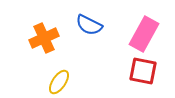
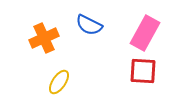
pink rectangle: moved 1 px right, 1 px up
red square: rotated 8 degrees counterclockwise
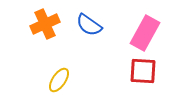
blue semicircle: rotated 8 degrees clockwise
orange cross: moved 1 px right, 14 px up
yellow ellipse: moved 2 px up
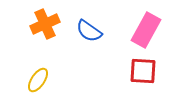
blue semicircle: moved 6 px down
pink rectangle: moved 1 px right, 3 px up
yellow ellipse: moved 21 px left
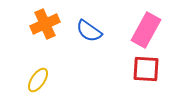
red square: moved 3 px right, 2 px up
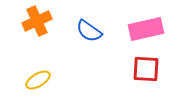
orange cross: moved 8 px left, 3 px up
pink rectangle: moved 1 px up; rotated 48 degrees clockwise
yellow ellipse: rotated 25 degrees clockwise
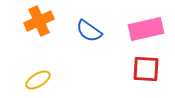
orange cross: moved 2 px right
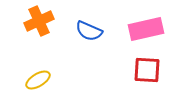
blue semicircle: rotated 12 degrees counterclockwise
red square: moved 1 px right, 1 px down
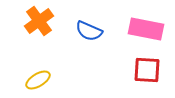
orange cross: rotated 12 degrees counterclockwise
pink rectangle: rotated 24 degrees clockwise
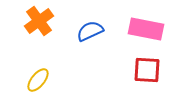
blue semicircle: moved 1 px right; rotated 132 degrees clockwise
yellow ellipse: rotated 20 degrees counterclockwise
